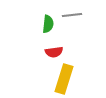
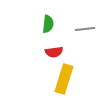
gray line: moved 13 px right, 14 px down
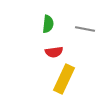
gray line: rotated 18 degrees clockwise
yellow rectangle: rotated 8 degrees clockwise
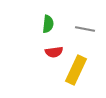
yellow rectangle: moved 12 px right, 9 px up
